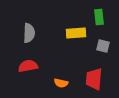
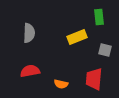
yellow rectangle: moved 1 px right, 4 px down; rotated 18 degrees counterclockwise
gray square: moved 2 px right, 4 px down
red semicircle: moved 2 px right, 5 px down
orange semicircle: moved 1 px down
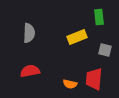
orange semicircle: moved 9 px right
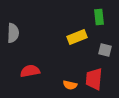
gray semicircle: moved 16 px left
orange semicircle: moved 1 px down
